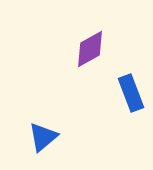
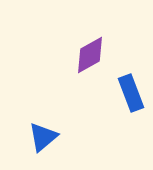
purple diamond: moved 6 px down
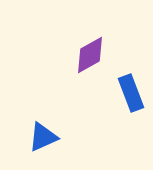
blue triangle: rotated 16 degrees clockwise
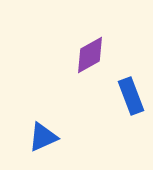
blue rectangle: moved 3 px down
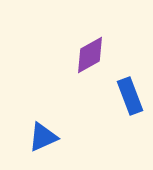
blue rectangle: moved 1 px left
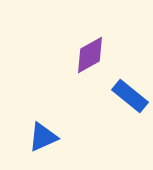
blue rectangle: rotated 30 degrees counterclockwise
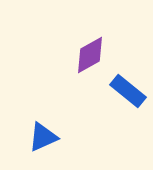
blue rectangle: moved 2 px left, 5 px up
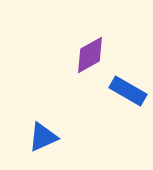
blue rectangle: rotated 9 degrees counterclockwise
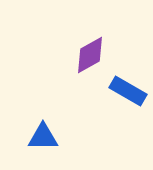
blue triangle: rotated 24 degrees clockwise
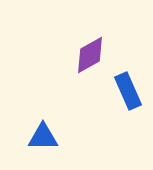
blue rectangle: rotated 36 degrees clockwise
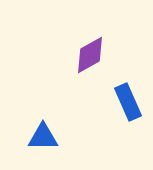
blue rectangle: moved 11 px down
